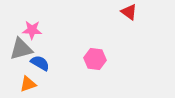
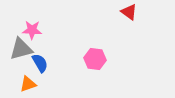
blue semicircle: rotated 30 degrees clockwise
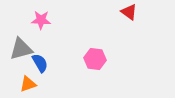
pink star: moved 9 px right, 10 px up
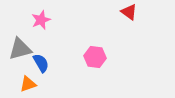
pink star: rotated 24 degrees counterclockwise
gray triangle: moved 1 px left
pink hexagon: moved 2 px up
blue semicircle: moved 1 px right
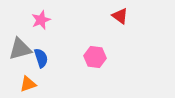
red triangle: moved 9 px left, 4 px down
blue semicircle: moved 5 px up; rotated 12 degrees clockwise
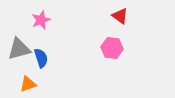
gray triangle: moved 1 px left
pink hexagon: moved 17 px right, 9 px up
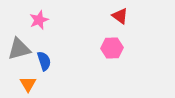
pink star: moved 2 px left
pink hexagon: rotated 10 degrees counterclockwise
blue semicircle: moved 3 px right, 3 px down
orange triangle: rotated 42 degrees counterclockwise
